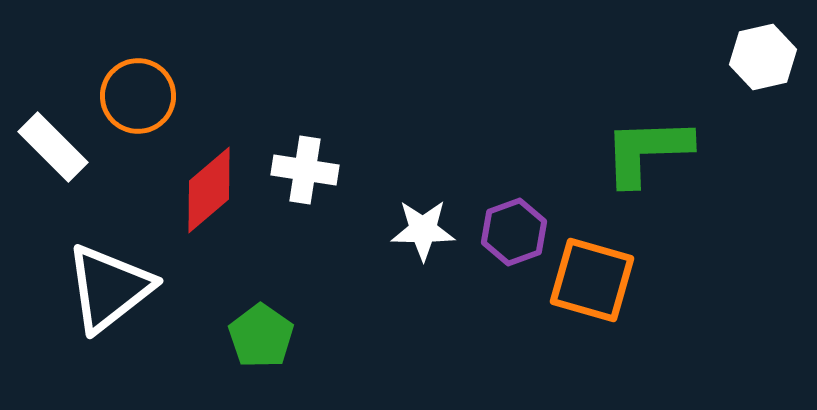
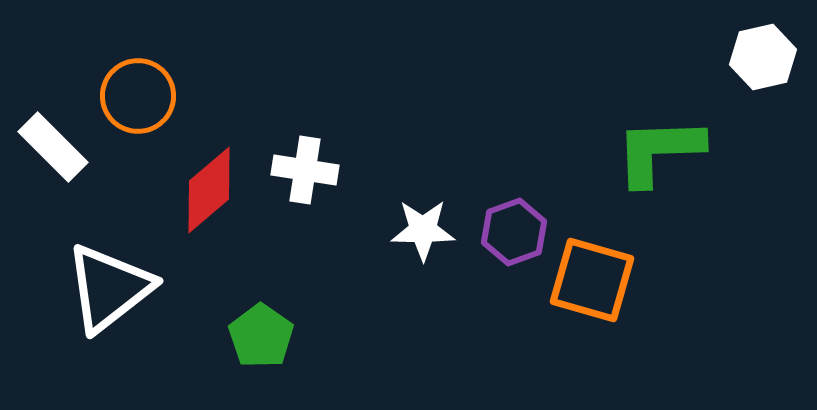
green L-shape: moved 12 px right
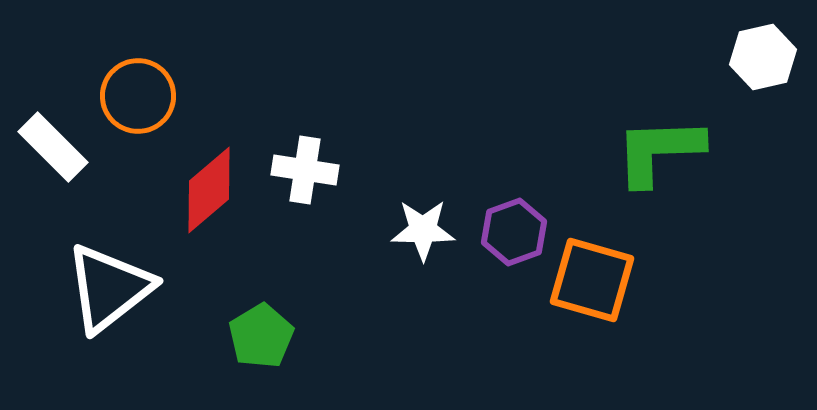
green pentagon: rotated 6 degrees clockwise
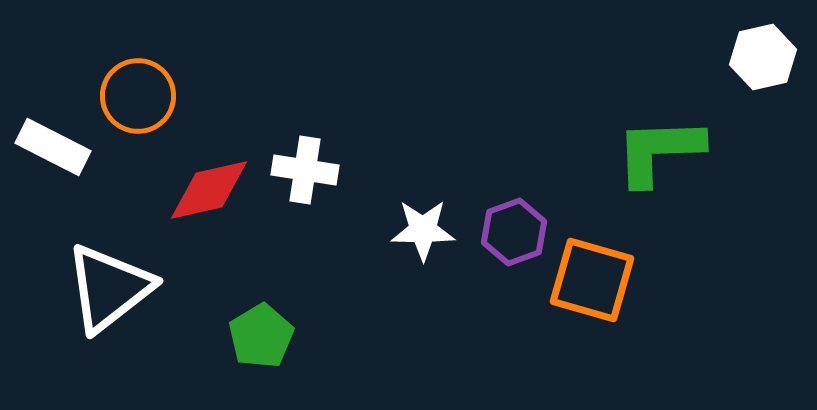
white rectangle: rotated 18 degrees counterclockwise
red diamond: rotated 28 degrees clockwise
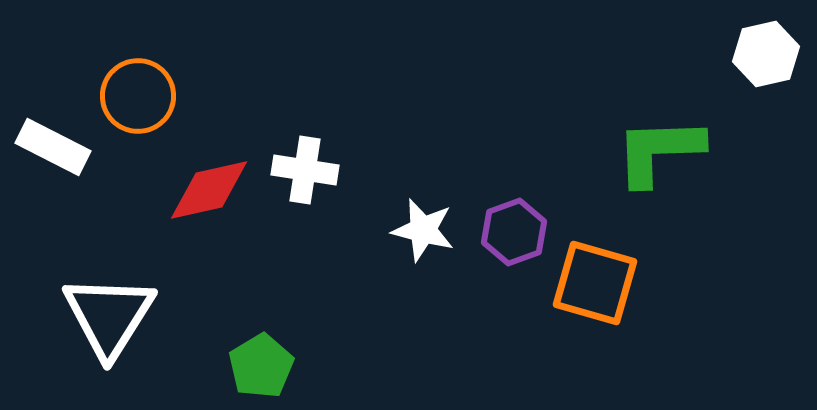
white hexagon: moved 3 px right, 3 px up
white star: rotated 14 degrees clockwise
orange square: moved 3 px right, 3 px down
white triangle: moved 28 px down; rotated 20 degrees counterclockwise
green pentagon: moved 30 px down
